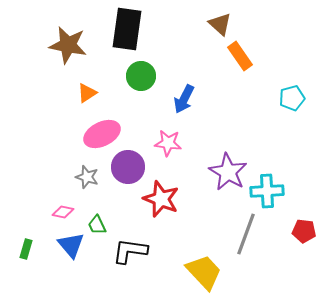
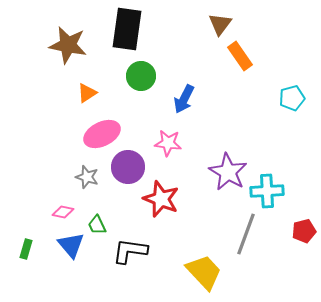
brown triangle: rotated 25 degrees clockwise
red pentagon: rotated 20 degrees counterclockwise
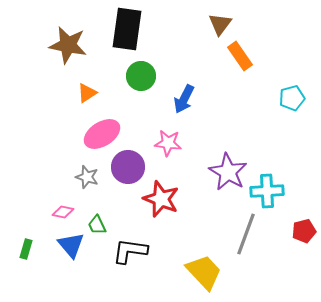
pink ellipse: rotated 6 degrees counterclockwise
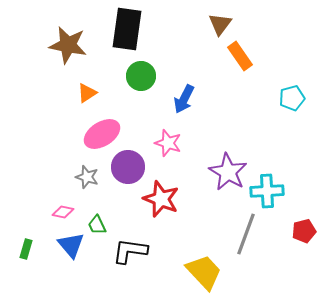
pink star: rotated 12 degrees clockwise
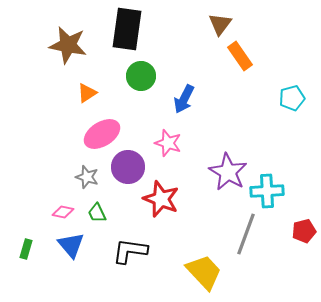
green trapezoid: moved 12 px up
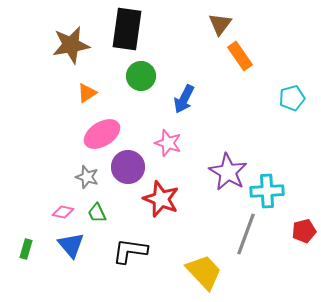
brown star: moved 3 px right; rotated 21 degrees counterclockwise
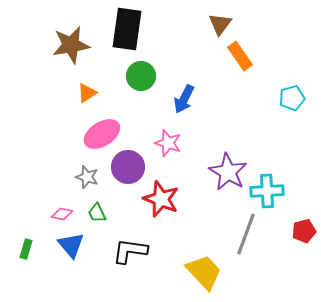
pink diamond: moved 1 px left, 2 px down
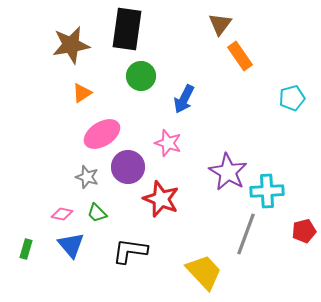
orange triangle: moved 5 px left
green trapezoid: rotated 20 degrees counterclockwise
